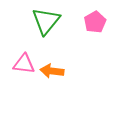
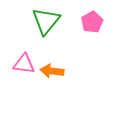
pink pentagon: moved 3 px left
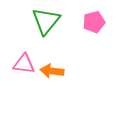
pink pentagon: moved 2 px right; rotated 15 degrees clockwise
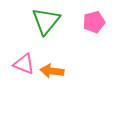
pink triangle: rotated 15 degrees clockwise
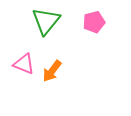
orange arrow: rotated 60 degrees counterclockwise
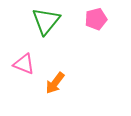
pink pentagon: moved 2 px right, 3 px up
orange arrow: moved 3 px right, 12 px down
